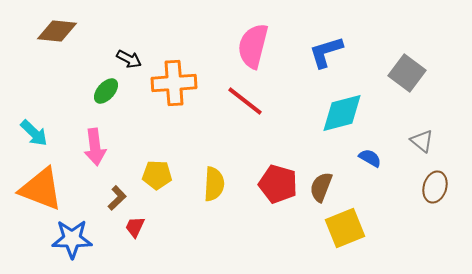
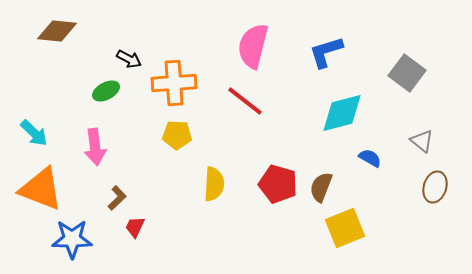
green ellipse: rotated 20 degrees clockwise
yellow pentagon: moved 20 px right, 40 px up
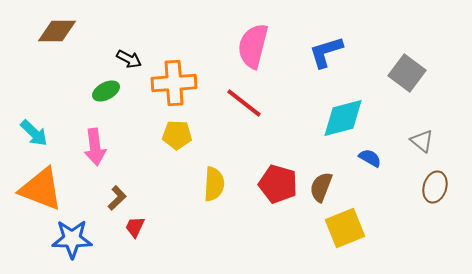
brown diamond: rotated 6 degrees counterclockwise
red line: moved 1 px left, 2 px down
cyan diamond: moved 1 px right, 5 px down
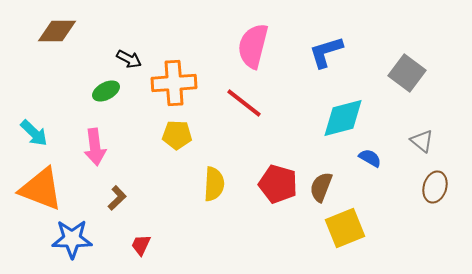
red trapezoid: moved 6 px right, 18 px down
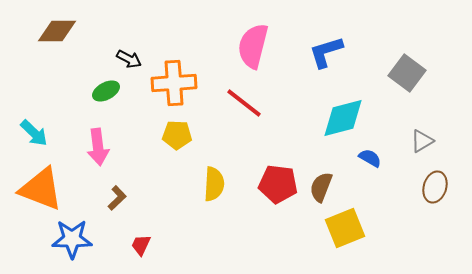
gray triangle: rotated 50 degrees clockwise
pink arrow: moved 3 px right
red pentagon: rotated 9 degrees counterclockwise
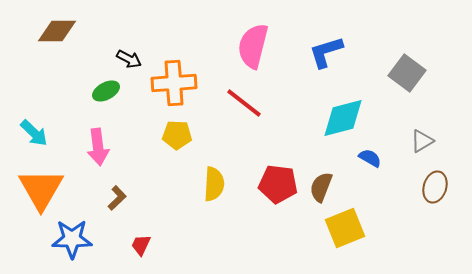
orange triangle: rotated 39 degrees clockwise
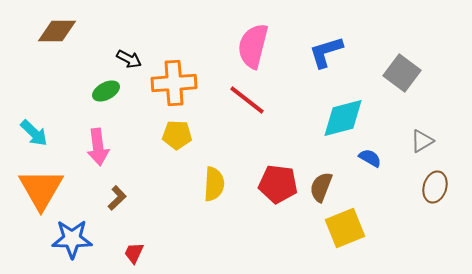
gray square: moved 5 px left
red line: moved 3 px right, 3 px up
red trapezoid: moved 7 px left, 8 px down
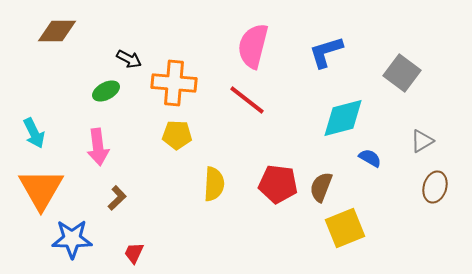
orange cross: rotated 9 degrees clockwise
cyan arrow: rotated 20 degrees clockwise
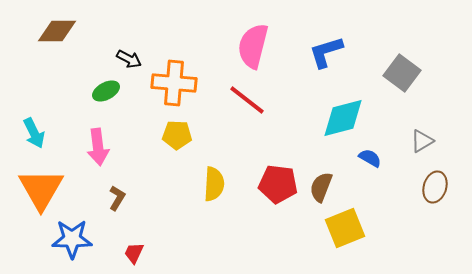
brown L-shape: rotated 15 degrees counterclockwise
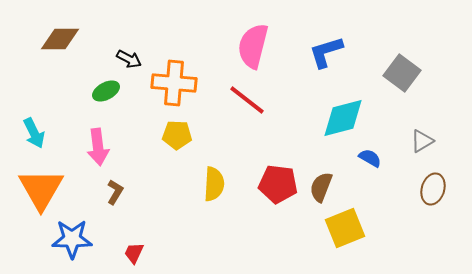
brown diamond: moved 3 px right, 8 px down
brown ellipse: moved 2 px left, 2 px down
brown L-shape: moved 2 px left, 6 px up
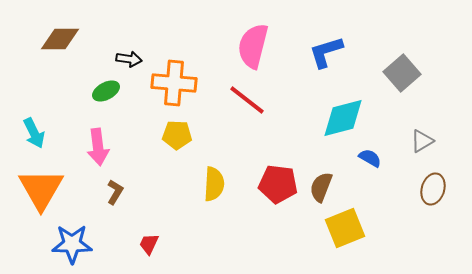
black arrow: rotated 20 degrees counterclockwise
gray square: rotated 12 degrees clockwise
blue star: moved 5 px down
red trapezoid: moved 15 px right, 9 px up
